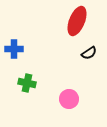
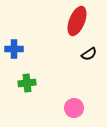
black semicircle: moved 1 px down
green cross: rotated 18 degrees counterclockwise
pink circle: moved 5 px right, 9 px down
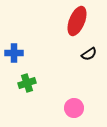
blue cross: moved 4 px down
green cross: rotated 12 degrees counterclockwise
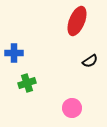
black semicircle: moved 1 px right, 7 px down
pink circle: moved 2 px left
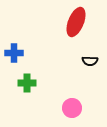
red ellipse: moved 1 px left, 1 px down
black semicircle: rotated 35 degrees clockwise
green cross: rotated 18 degrees clockwise
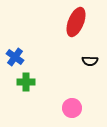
blue cross: moved 1 px right, 4 px down; rotated 36 degrees clockwise
green cross: moved 1 px left, 1 px up
